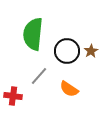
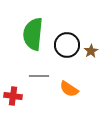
black circle: moved 6 px up
gray line: rotated 48 degrees clockwise
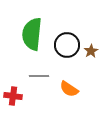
green semicircle: moved 1 px left
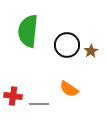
green semicircle: moved 4 px left, 3 px up
gray line: moved 28 px down
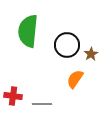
brown star: moved 3 px down
orange semicircle: moved 6 px right, 10 px up; rotated 90 degrees clockwise
gray line: moved 3 px right
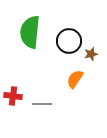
green semicircle: moved 2 px right, 1 px down
black circle: moved 2 px right, 4 px up
brown star: rotated 16 degrees clockwise
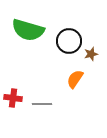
green semicircle: moved 2 px left, 2 px up; rotated 80 degrees counterclockwise
red cross: moved 2 px down
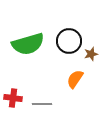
green semicircle: moved 14 px down; rotated 32 degrees counterclockwise
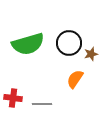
black circle: moved 2 px down
